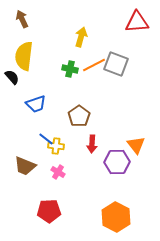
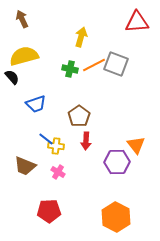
yellow semicircle: rotated 68 degrees clockwise
red arrow: moved 6 px left, 3 px up
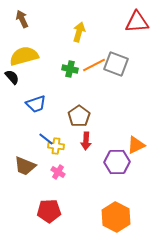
yellow arrow: moved 2 px left, 5 px up
orange triangle: rotated 42 degrees clockwise
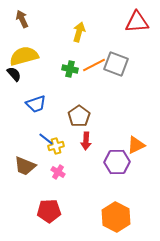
black semicircle: moved 2 px right, 3 px up
yellow cross: rotated 21 degrees counterclockwise
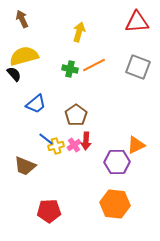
gray square: moved 22 px right, 3 px down
blue trapezoid: rotated 20 degrees counterclockwise
brown pentagon: moved 3 px left, 1 px up
pink cross: moved 16 px right, 27 px up; rotated 24 degrees clockwise
orange hexagon: moved 1 px left, 13 px up; rotated 20 degrees counterclockwise
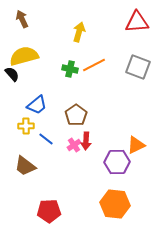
black semicircle: moved 2 px left
blue trapezoid: moved 1 px right, 1 px down
yellow cross: moved 30 px left, 20 px up; rotated 14 degrees clockwise
brown trapezoid: rotated 15 degrees clockwise
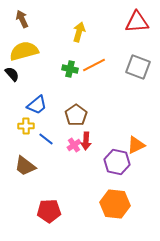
yellow semicircle: moved 5 px up
purple hexagon: rotated 15 degrees clockwise
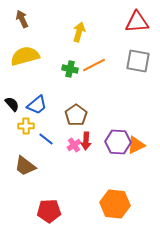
yellow semicircle: moved 1 px right, 5 px down
gray square: moved 6 px up; rotated 10 degrees counterclockwise
black semicircle: moved 30 px down
purple hexagon: moved 1 px right, 20 px up; rotated 10 degrees counterclockwise
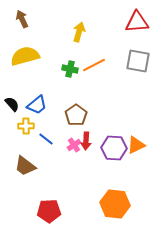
purple hexagon: moved 4 px left, 6 px down
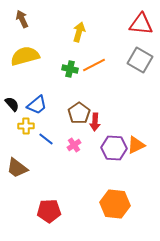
red triangle: moved 4 px right, 2 px down; rotated 10 degrees clockwise
gray square: moved 2 px right, 1 px up; rotated 20 degrees clockwise
brown pentagon: moved 3 px right, 2 px up
red arrow: moved 9 px right, 19 px up
brown trapezoid: moved 8 px left, 2 px down
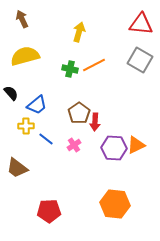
black semicircle: moved 1 px left, 11 px up
